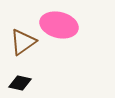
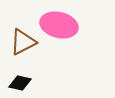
brown triangle: rotated 8 degrees clockwise
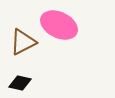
pink ellipse: rotated 12 degrees clockwise
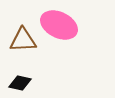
brown triangle: moved 2 px up; rotated 24 degrees clockwise
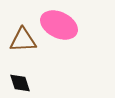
black diamond: rotated 60 degrees clockwise
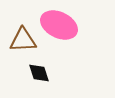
black diamond: moved 19 px right, 10 px up
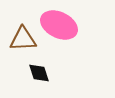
brown triangle: moved 1 px up
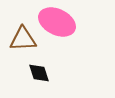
pink ellipse: moved 2 px left, 3 px up
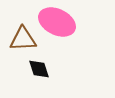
black diamond: moved 4 px up
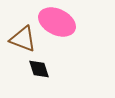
brown triangle: rotated 24 degrees clockwise
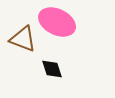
black diamond: moved 13 px right
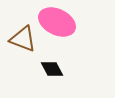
black diamond: rotated 10 degrees counterclockwise
